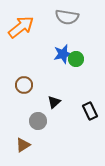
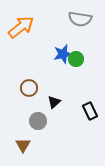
gray semicircle: moved 13 px right, 2 px down
brown circle: moved 5 px right, 3 px down
brown triangle: rotated 28 degrees counterclockwise
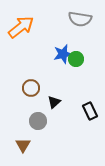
brown circle: moved 2 px right
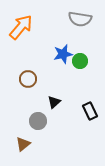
orange arrow: rotated 12 degrees counterclockwise
green circle: moved 4 px right, 2 px down
brown circle: moved 3 px left, 9 px up
brown triangle: moved 1 px up; rotated 21 degrees clockwise
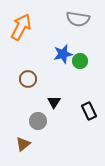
gray semicircle: moved 2 px left
orange arrow: rotated 12 degrees counterclockwise
black triangle: rotated 16 degrees counterclockwise
black rectangle: moved 1 px left
